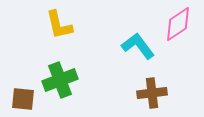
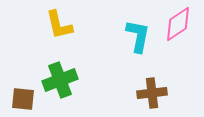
cyan L-shape: moved 10 px up; rotated 48 degrees clockwise
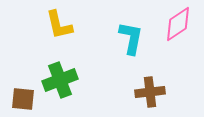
cyan L-shape: moved 7 px left, 2 px down
brown cross: moved 2 px left, 1 px up
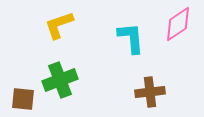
yellow L-shape: rotated 84 degrees clockwise
cyan L-shape: rotated 16 degrees counterclockwise
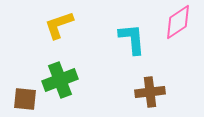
pink diamond: moved 2 px up
cyan L-shape: moved 1 px right, 1 px down
brown square: moved 2 px right
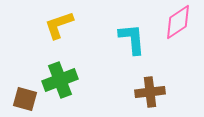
brown square: rotated 10 degrees clockwise
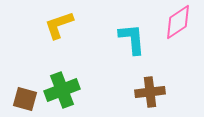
green cross: moved 2 px right, 10 px down
